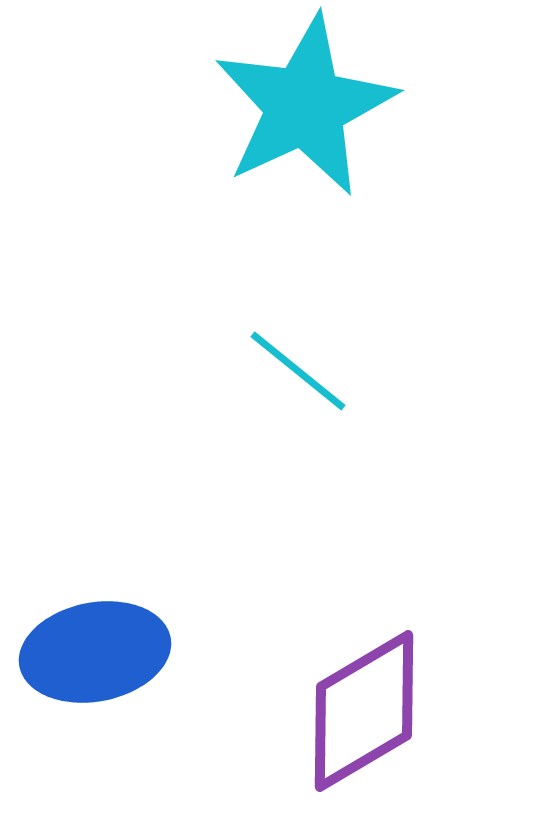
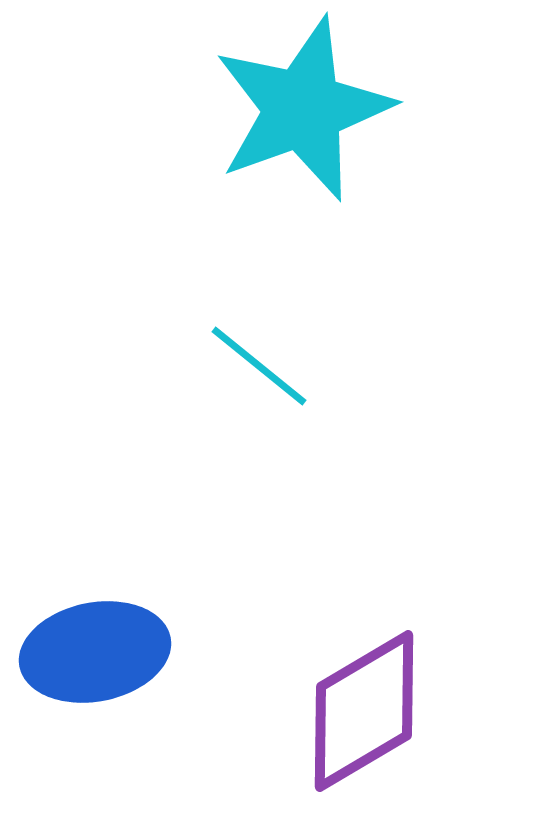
cyan star: moved 2 px left, 3 px down; rotated 5 degrees clockwise
cyan line: moved 39 px left, 5 px up
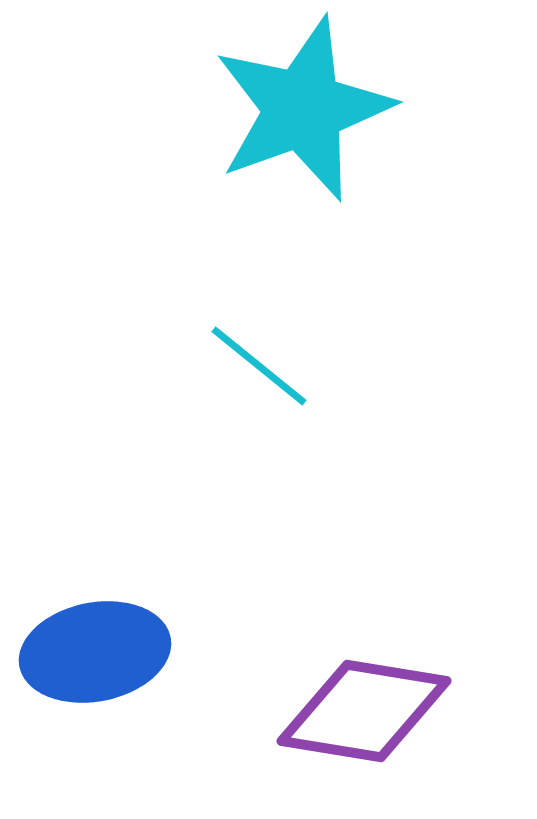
purple diamond: rotated 40 degrees clockwise
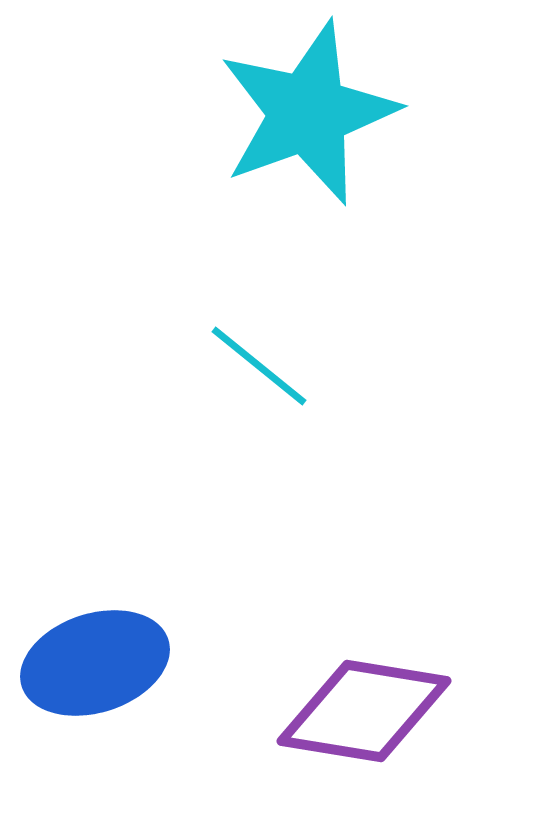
cyan star: moved 5 px right, 4 px down
blue ellipse: moved 11 px down; rotated 7 degrees counterclockwise
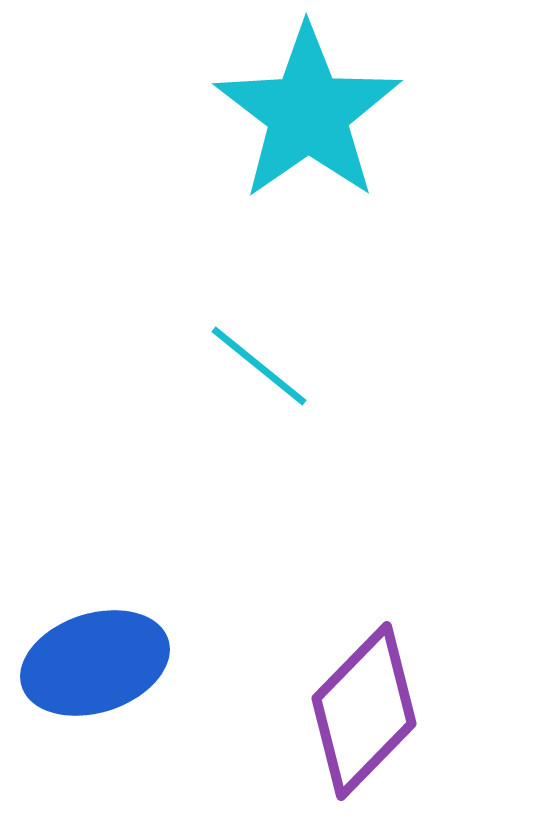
cyan star: rotated 15 degrees counterclockwise
purple diamond: rotated 55 degrees counterclockwise
